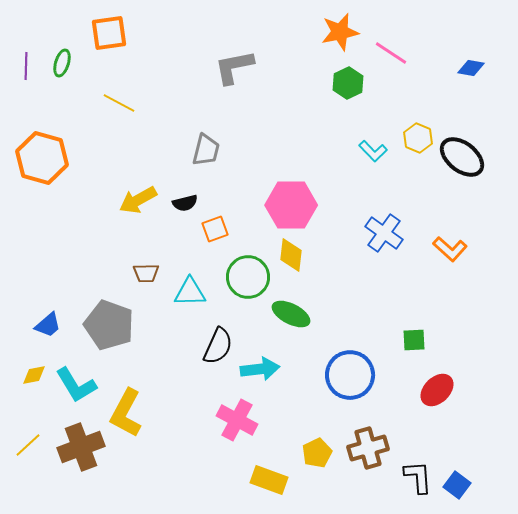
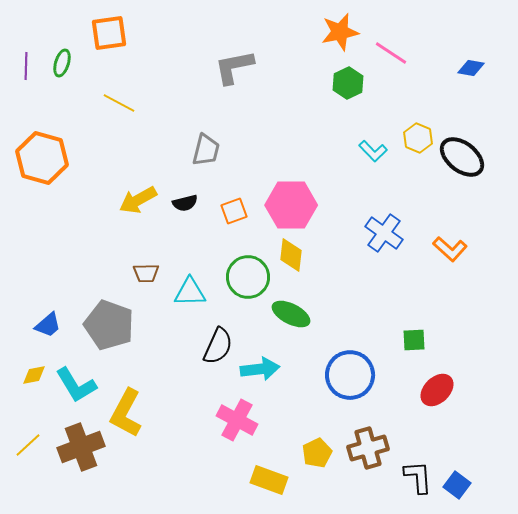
orange square at (215, 229): moved 19 px right, 18 px up
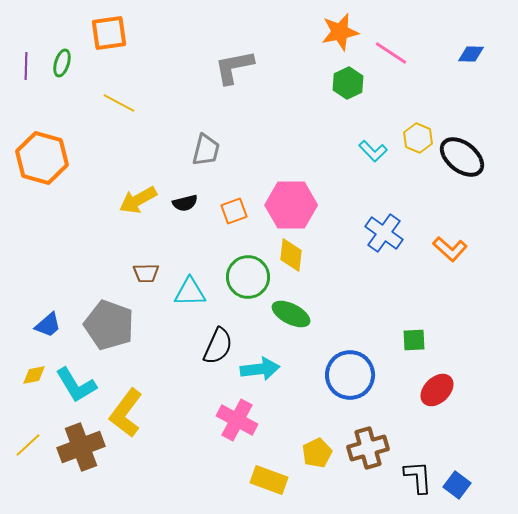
blue diamond at (471, 68): moved 14 px up; rotated 8 degrees counterclockwise
yellow L-shape at (126, 413): rotated 9 degrees clockwise
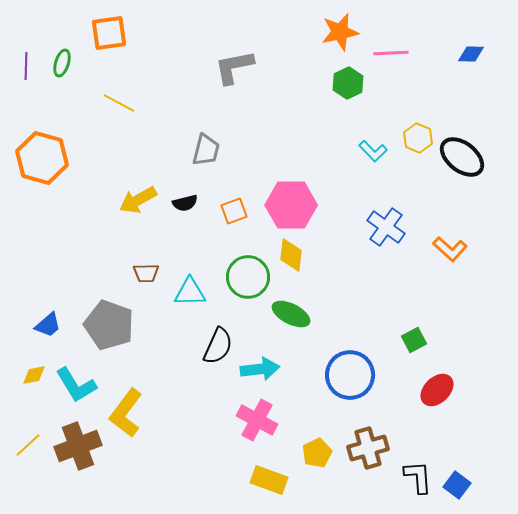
pink line at (391, 53): rotated 36 degrees counterclockwise
blue cross at (384, 233): moved 2 px right, 6 px up
green square at (414, 340): rotated 25 degrees counterclockwise
pink cross at (237, 420): moved 20 px right
brown cross at (81, 447): moved 3 px left, 1 px up
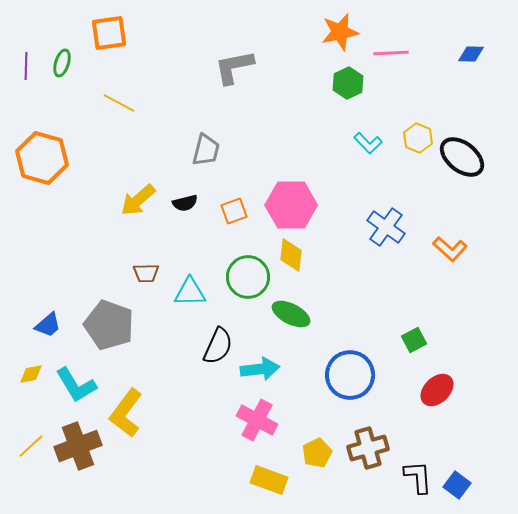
cyan L-shape at (373, 151): moved 5 px left, 8 px up
yellow arrow at (138, 200): rotated 12 degrees counterclockwise
yellow diamond at (34, 375): moved 3 px left, 1 px up
yellow line at (28, 445): moved 3 px right, 1 px down
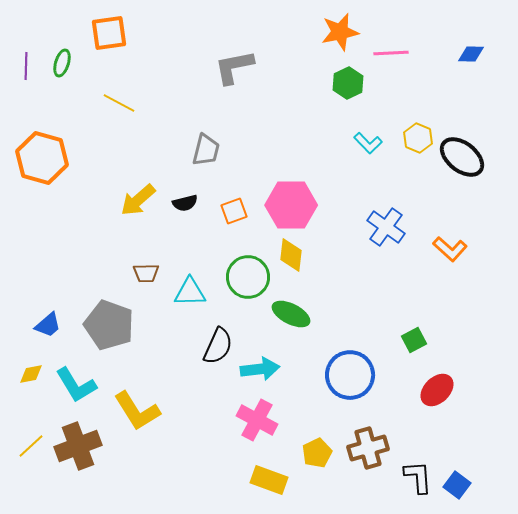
yellow L-shape at (126, 413): moved 11 px right, 2 px up; rotated 69 degrees counterclockwise
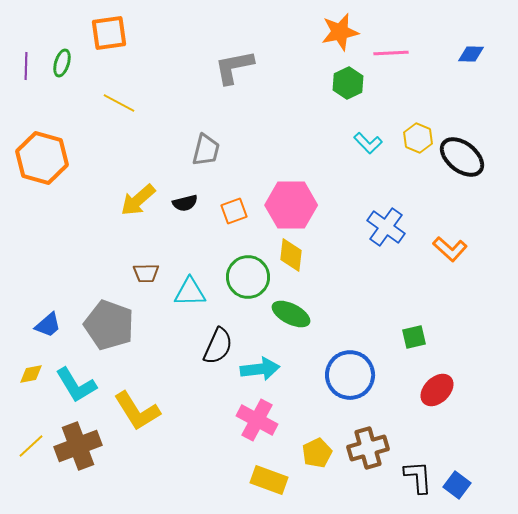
green square at (414, 340): moved 3 px up; rotated 15 degrees clockwise
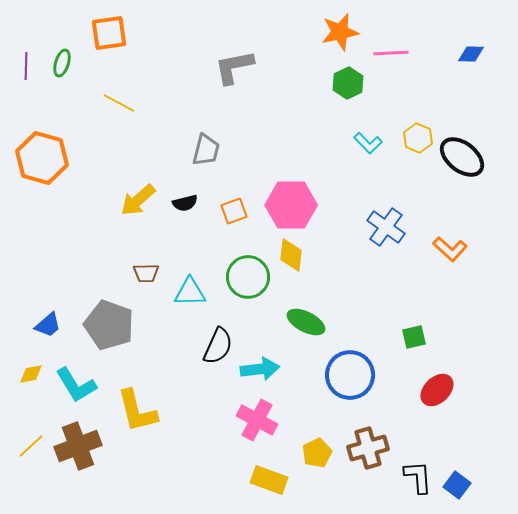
green ellipse at (291, 314): moved 15 px right, 8 px down
yellow L-shape at (137, 411): rotated 18 degrees clockwise
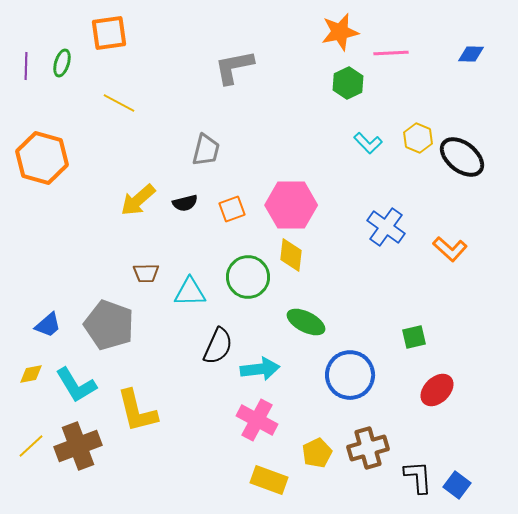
orange square at (234, 211): moved 2 px left, 2 px up
